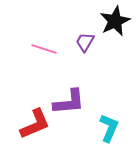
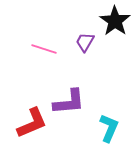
black star: rotated 12 degrees counterclockwise
red L-shape: moved 3 px left, 1 px up
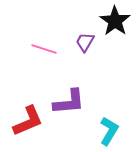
red L-shape: moved 4 px left, 2 px up
cyan L-shape: moved 3 px down; rotated 8 degrees clockwise
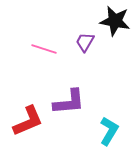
black star: rotated 24 degrees counterclockwise
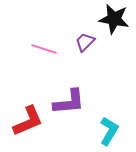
black star: moved 1 px left, 2 px up
purple trapezoid: rotated 15 degrees clockwise
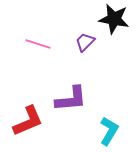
pink line: moved 6 px left, 5 px up
purple L-shape: moved 2 px right, 3 px up
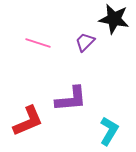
pink line: moved 1 px up
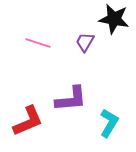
purple trapezoid: rotated 15 degrees counterclockwise
cyan L-shape: moved 8 px up
